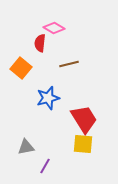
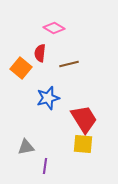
red semicircle: moved 10 px down
purple line: rotated 21 degrees counterclockwise
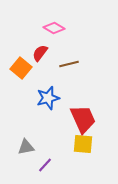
red semicircle: rotated 30 degrees clockwise
red trapezoid: moved 1 px left; rotated 8 degrees clockwise
purple line: moved 1 px up; rotated 35 degrees clockwise
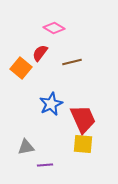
brown line: moved 3 px right, 2 px up
blue star: moved 3 px right, 6 px down; rotated 10 degrees counterclockwise
purple line: rotated 42 degrees clockwise
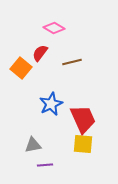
gray triangle: moved 7 px right, 2 px up
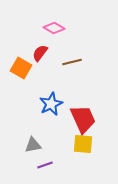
orange square: rotated 10 degrees counterclockwise
purple line: rotated 14 degrees counterclockwise
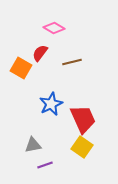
yellow square: moved 1 px left, 3 px down; rotated 30 degrees clockwise
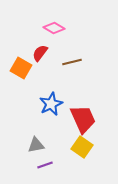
gray triangle: moved 3 px right
